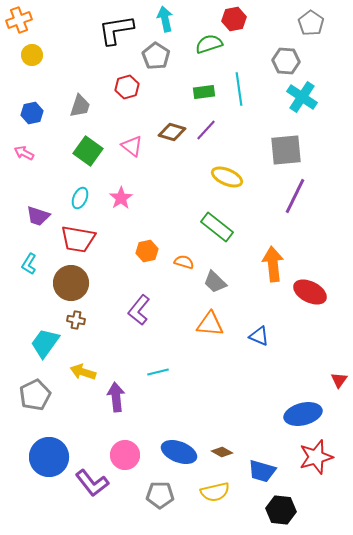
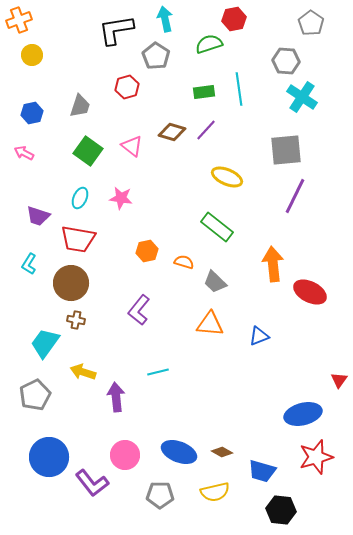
pink star at (121, 198): rotated 30 degrees counterclockwise
blue triangle at (259, 336): rotated 45 degrees counterclockwise
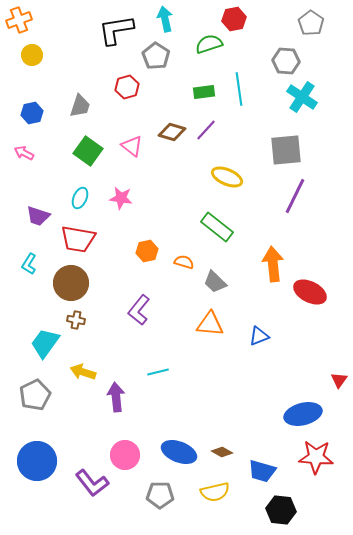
blue circle at (49, 457): moved 12 px left, 4 px down
red star at (316, 457): rotated 20 degrees clockwise
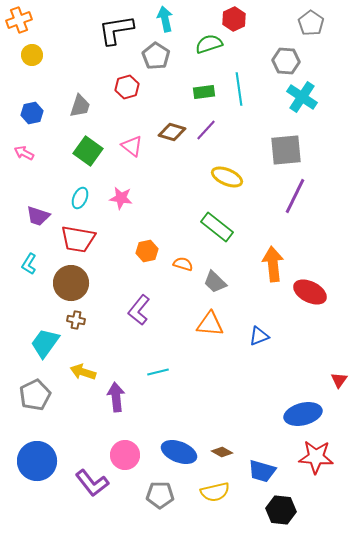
red hexagon at (234, 19): rotated 15 degrees counterclockwise
orange semicircle at (184, 262): moved 1 px left, 2 px down
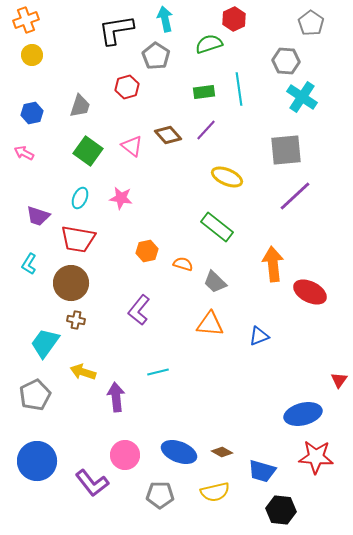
orange cross at (19, 20): moved 7 px right
brown diamond at (172, 132): moved 4 px left, 3 px down; rotated 32 degrees clockwise
purple line at (295, 196): rotated 21 degrees clockwise
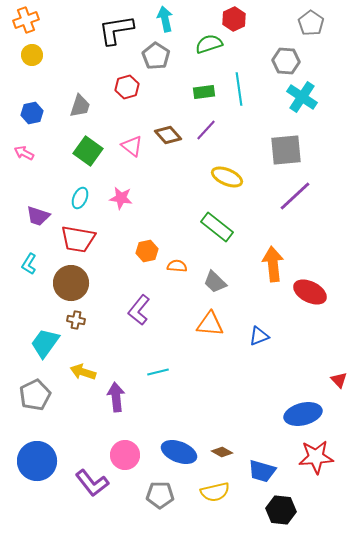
orange semicircle at (183, 264): moved 6 px left, 2 px down; rotated 12 degrees counterclockwise
red triangle at (339, 380): rotated 18 degrees counterclockwise
red star at (316, 457): rotated 8 degrees counterclockwise
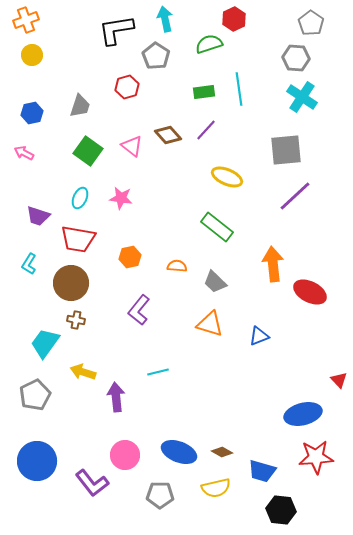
gray hexagon at (286, 61): moved 10 px right, 3 px up
orange hexagon at (147, 251): moved 17 px left, 6 px down
orange triangle at (210, 324): rotated 12 degrees clockwise
yellow semicircle at (215, 492): moved 1 px right, 4 px up
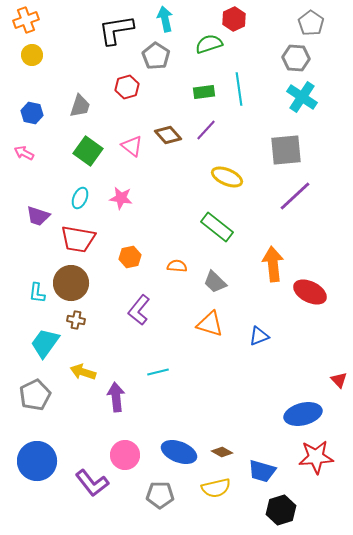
blue hexagon at (32, 113): rotated 25 degrees clockwise
cyan L-shape at (29, 264): moved 8 px right, 29 px down; rotated 25 degrees counterclockwise
black hexagon at (281, 510): rotated 24 degrees counterclockwise
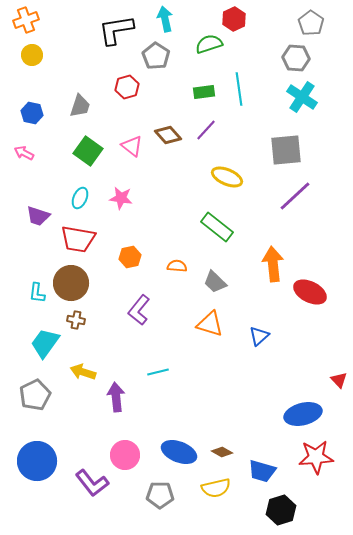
blue triangle at (259, 336): rotated 20 degrees counterclockwise
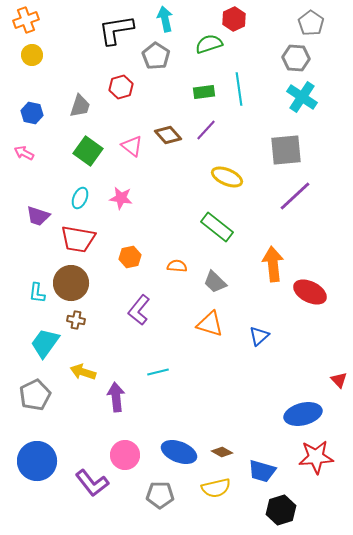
red hexagon at (127, 87): moved 6 px left
